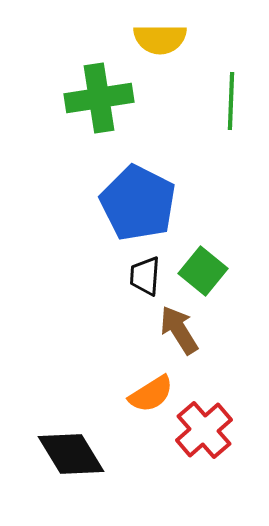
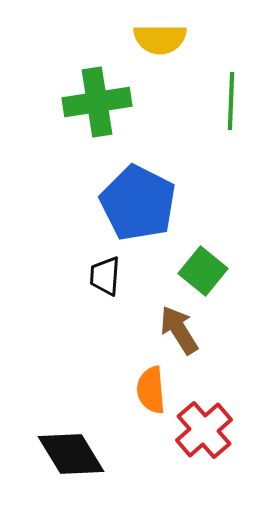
green cross: moved 2 px left, 4 px down
black trapezoid: moved 40 px left
orange semicircle: moved 4 px up; rotated 117 degrees clockwise
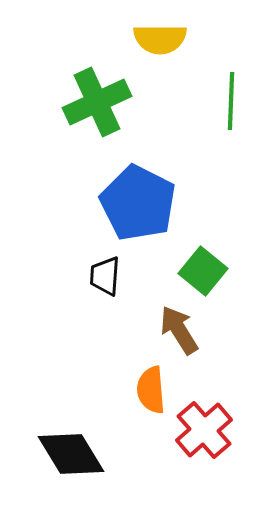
green cross: rotated 16 degrees counterclockwise
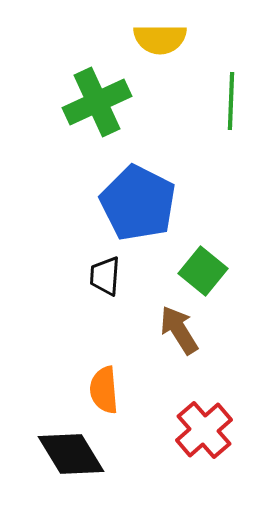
orange semicircle: moved 47 px left
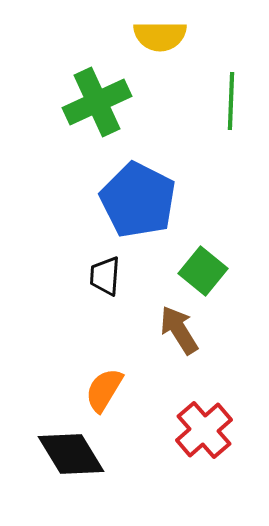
yellow semicircle: moved 3 px up
blue pentagon: moved 3 px up
orange semicircle: rotated 36 degrees clockwise
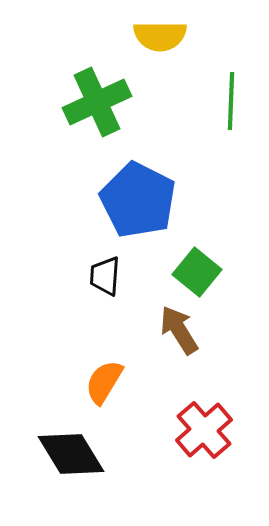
green square: moved 6 px left, 1 px down
orange semicircle: moved 8 px up
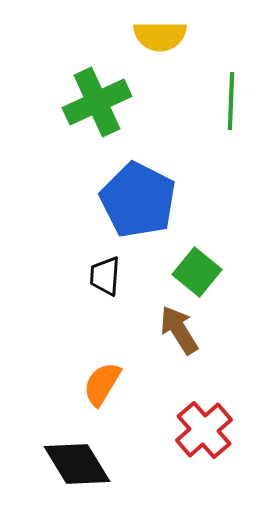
orange semicircle: moved 2 px left, 2 px down
black diamond: moved 6 px right, 10 px down
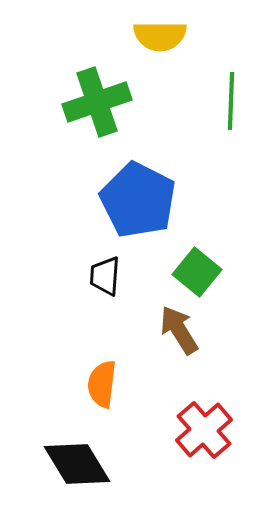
green cross: rotated 6 degrees clockwise
orange semicircle: rotated 24 degrees counterclockwise
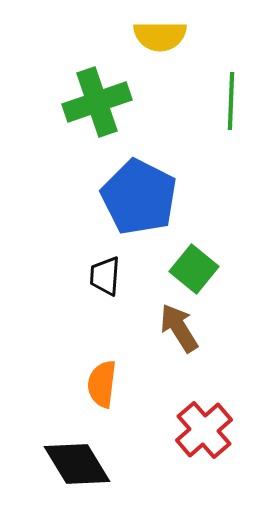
blue pentagon: moved 1 px right, 3 px up
green square: moved 3 px left, 3 px up
brown arrow: moved 2 px up
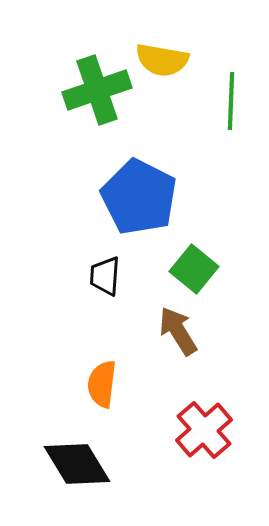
yellow semicircle: moved 2 px right, 24 px down; rotated 10 degrees clockwise
green cross: moved 12 px up
brown arrow: moved 1 px left, 3 px down
